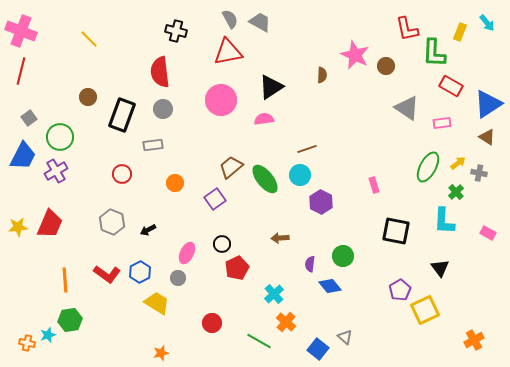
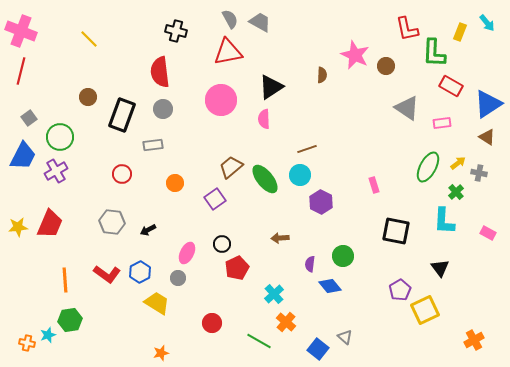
pink semicircle at (264, 119): rotated 84 degrees counterclockwise
gray hexagon at (112, 222): rotated 15 degrees counterclockwise
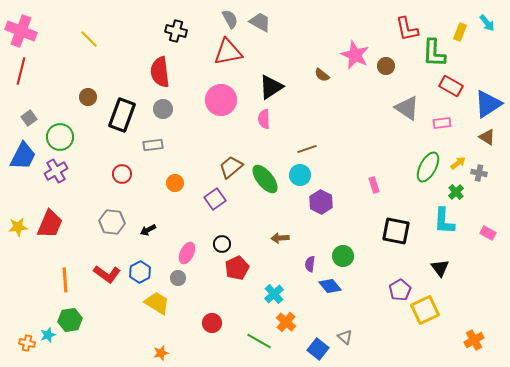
brown semicircle at (322, 75): rotated 126 degrees clockwise
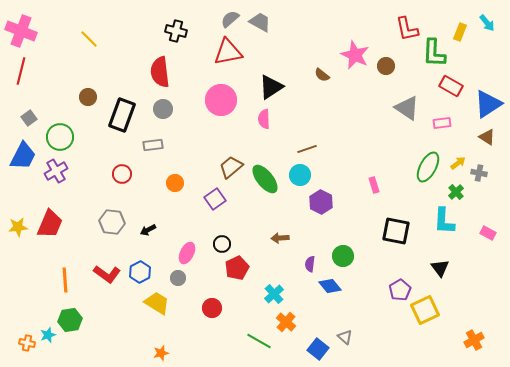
gray semicircle at (230, 19): rotated 102 degrees counterclockwise
red circle at (212, 323): moved 15 px up
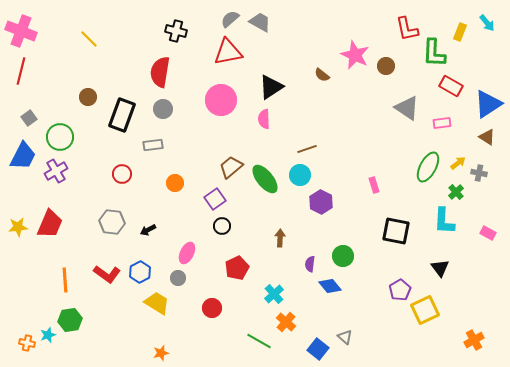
red semicircle at (160, 72): rotated 16 degrees clockwise
brown arrow at (280, 238): rotated 96 degrees clockwise
black circle at (222, 244): moved 18 px up
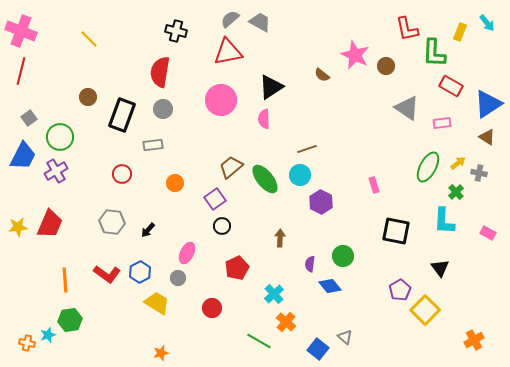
black arrow at (148, 230): rotated 21 degrees counterclockwise
yellow square at (425, 310): rotated 20 degrees counterclockwise
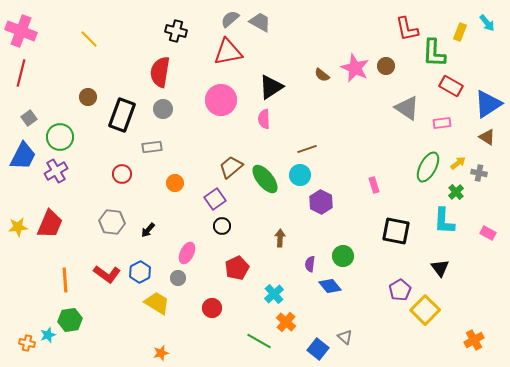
pink star at (355, 55): moved 13 px down
red line at (21, 71): moved 2 px down
gray rectangle at (153, 145): moved 1 px left, 2 px down
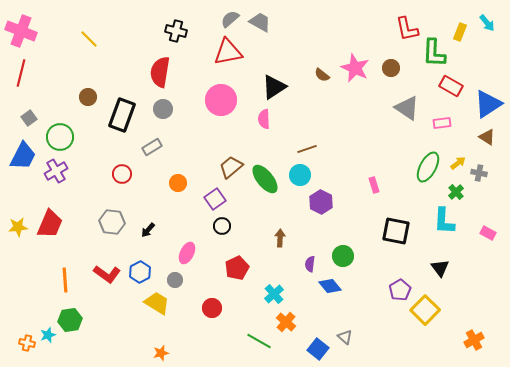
brown circle at (386, 66): moved 5 px right, 2 px down
black triangle at (271, 87): moved 3 px right
gray rectangle at (152, 147): rotated 24 degrees counterclockwise
orange circle at (175, 183): moved 3 px right
gray circle at (178, 278): moved 3 px left, 2 px down
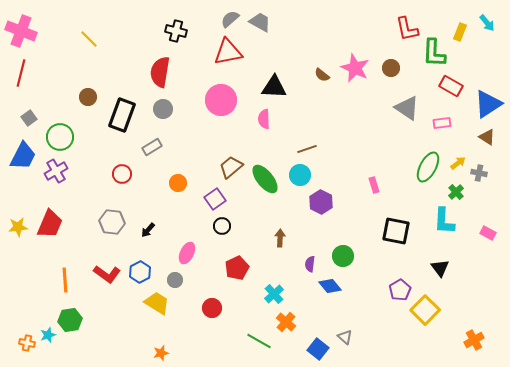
black triangle at (274, 87): rotated 36 degrees clockwise
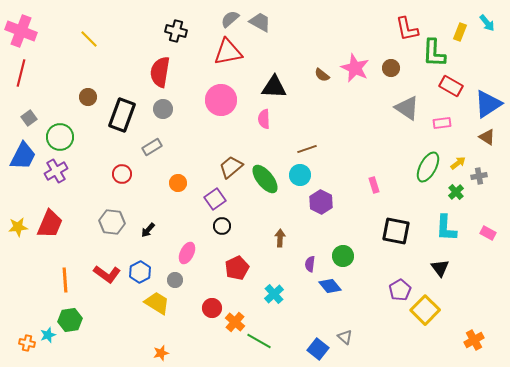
gray cross at (479, 173): moved 3 px down; rotated 21 degrees counterclockwise
cyan L-shape at (444, 221): moved 2 px right, 7 px down
orange cross at (286, 322): moved 51 px left
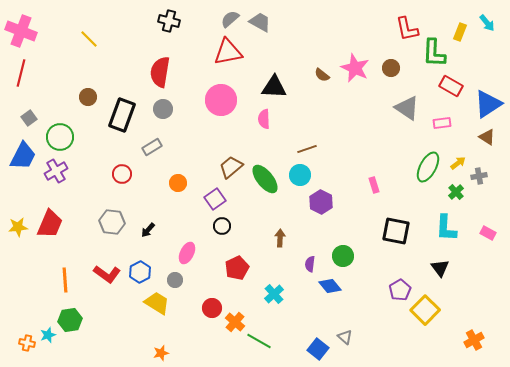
black cross at (176, 31): moved 7 px left, 10 px up
